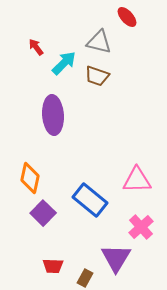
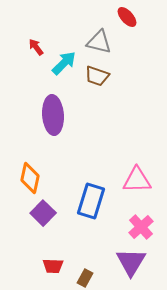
blue rectangle: moved 1 px right, 1 px down; rotated 68 degrees clockwise
purple triangle: moved 15 px right, 4 px down
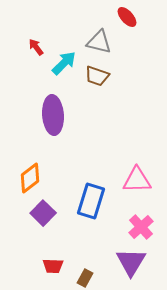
orange diamond: rotated 40 degrees clockwise
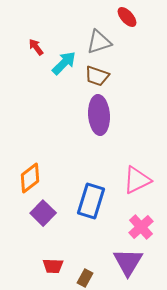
gray triangle: rotated 32 degrees counterclockwise
purple ellipse: moved 46 px right
pink triangle: rotated 24 degrees counterclockwise
purple triangle: moved 3 px left
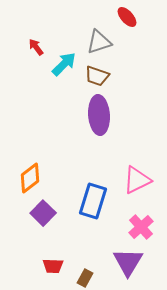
cyan arrow: moved 1 px down
blue rectangle: moved 2 px right
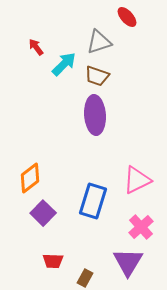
purple ellipse: moved 4 px left
red trapezoid: moved 5 px up
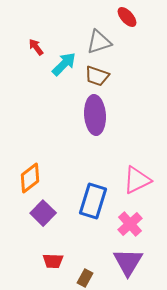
pink cross: moved 11 px left, 3 px up
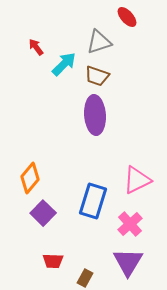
orange diamond: rotated 12 degrees counterclockwise
